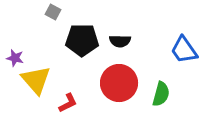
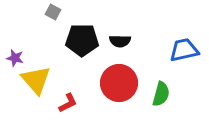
blue trapezoid: rotated 112 degrees clockwise
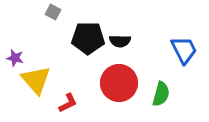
black pentagon: moved 6 px right, 2 px up
blue trapezoid: rotated 76 degrees clockwise
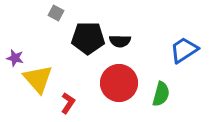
gray square: moved 3 px right, 1 px down
blue trapezoid: rotated 96 degrees counterclockwise
yellow triangle: moved 2 px right, 1 px up
red L-shape: rotated 30 degrees counterclockwise
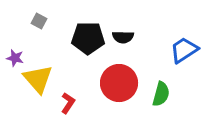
gray square: moved 17 px left, 8 px down
black semicircle: moved 3 px right, 4 px up
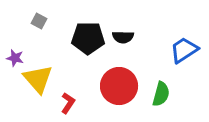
red circle: moved 3 px down
